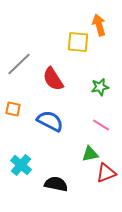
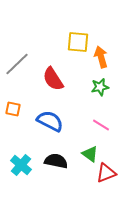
orange arrow: moved 2 px right, 32 px down
gray line: moved 2 px left
green triangle: rotated 48 degrees clockwise
black semicircle: moved 23 px up
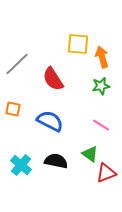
yellow square: moved 2 px down
orange arrow: moved 1 px right
green star: moved 1 px right, 1 px up
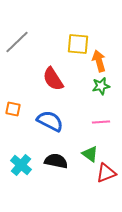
orange arrow: moved 3 px left, 4 px down
gray line: moved 22 px up
pink line: moved 3 px up; rotated 36 degrees counterclockwise
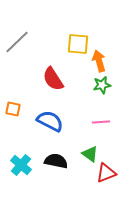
green star: moved 1 px right, 1 px up
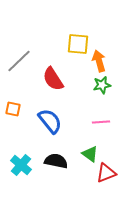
gray line: moved 2 px right, 19 px down
blue semicircle: rotated 24 degrees clockwise
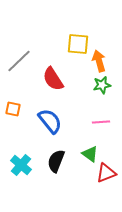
black semicircle: rotated 80 degrees counterclockwise
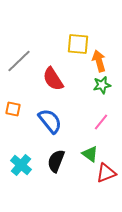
pink line: rotated 48 degrees counterclockwise
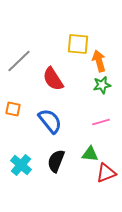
pink line: rotated 36 degrees clockwise
green triangle: rotated 30 degrees counterclockwise
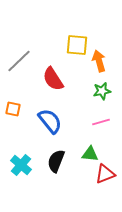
yellow square: moved 1 px left, 1 px down
green star: moved 6 px down
red triangle: moved 1 px left, 1 px down
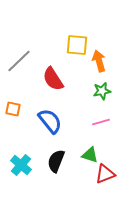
green triangle: moved 1 px down; rotated 12 degrees clockwise
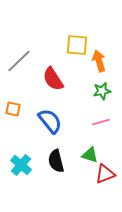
black semicircle: rotated 35 degrees counterclockwise
